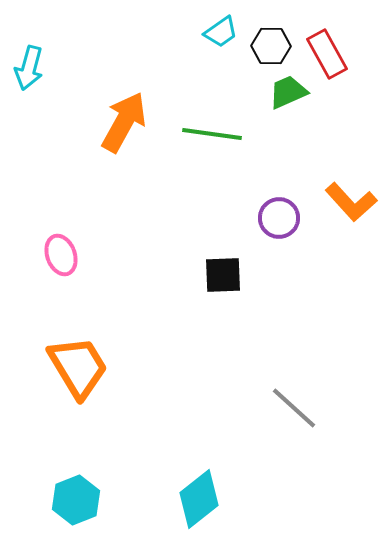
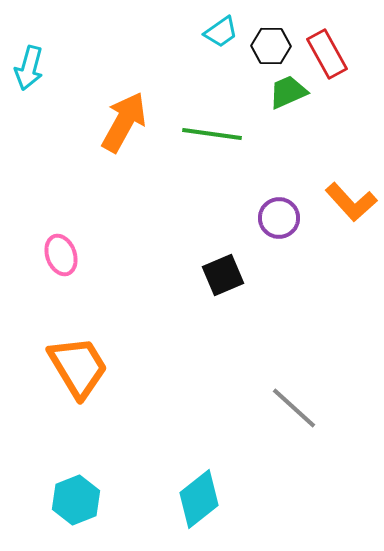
black square: rotated 21 degrees counterclockwise
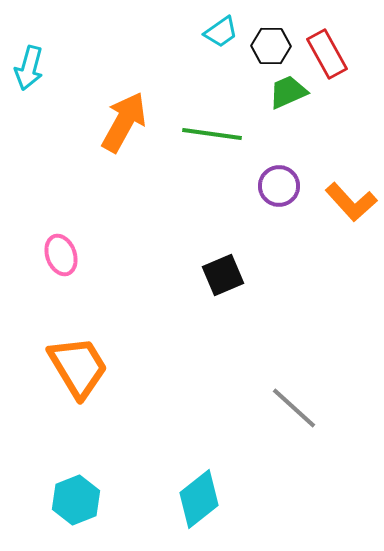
purple circle: moved 32 px up
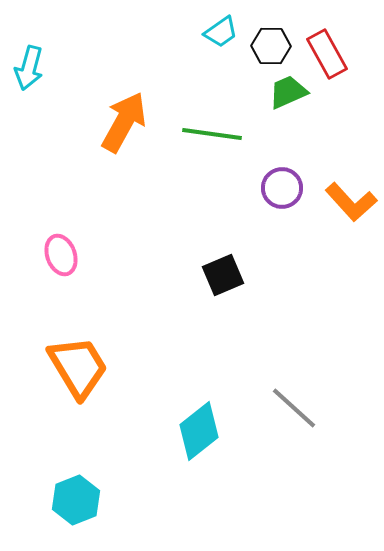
purple circle: moved 3 px right, 2 px down
cyan diamond: moved 68 px up
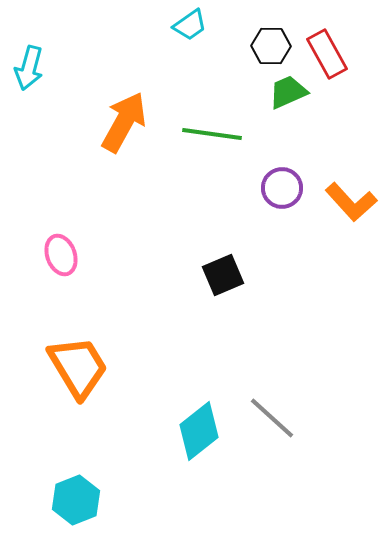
cyan trapezoid: moved 31 px left, 7 px up
gray line: moved 22 px left, 10 px down
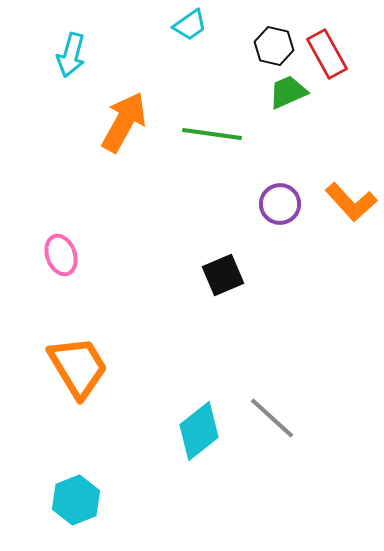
black hexagon: moved 3 px right; rotated 12 degrees clockwise
cyan arrow: moved 42 px right, 13 px up
purple circle: moved 2 px left, 16 px down
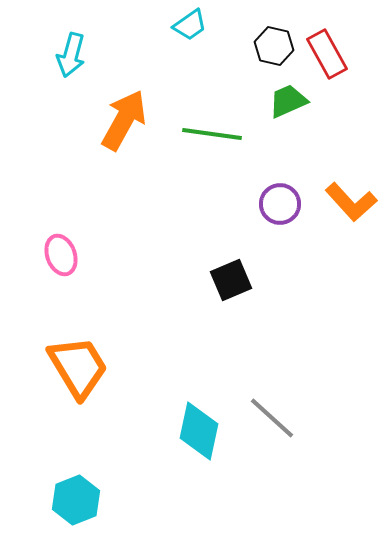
green trapezoid: moved 9 px down
orange arrow: moved 2 px up
black square: moved 8 px right, 5 px down
cyan diamond: rotated 40 degrees counterclockwise
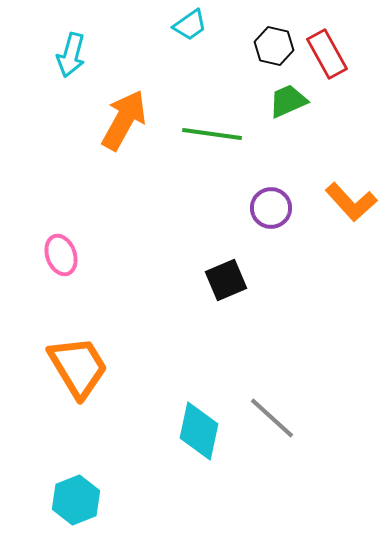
purple circle: moved 9 px left, 4 px down
black square: moved 5 px left
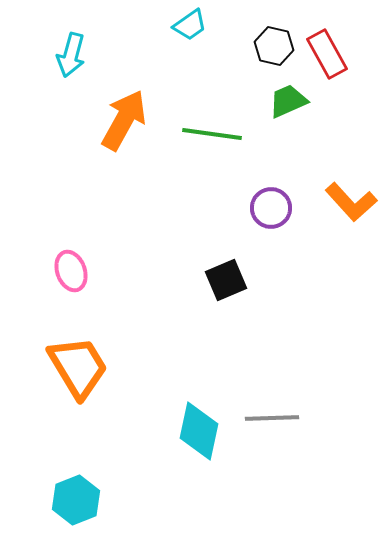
pink ellipse: moved 10 px right, 16 px down
gray line: rotated 44 degrees counterclockwise
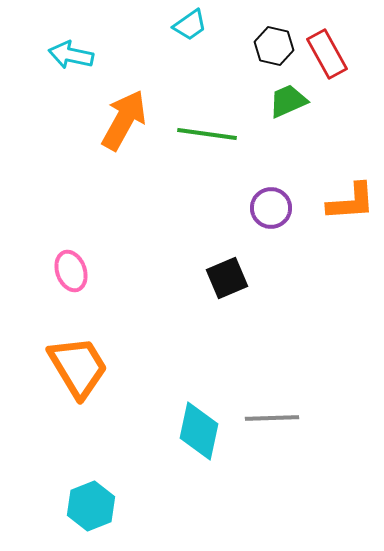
cyan arrow: rotated 87 degrees clockwise
green line: moved 5 px left
orange L-shape: rotated 52 degrees counterclockwise
black square: moved 1 px right, 2 px up
cyan hexagon: moved 15 px right, 6 px down
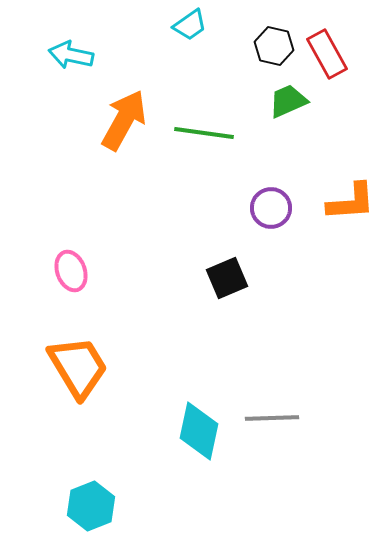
green line: moved 3 px left, 1 px up
